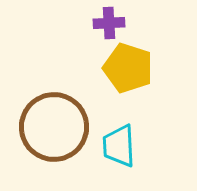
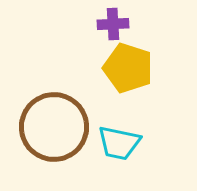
purple cross: moved 4 px right, 1 px down
cyan trapezoid: moved 3 px up; rotated 75 degrees counterclockwise
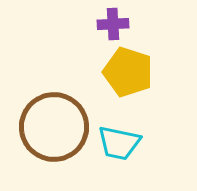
yellow pentagon: moved 4 px down
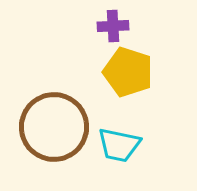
purple cross: moved 2 px down
cyan trapezoid: moved 2 px down
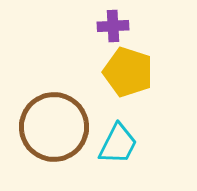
cyan trapezoid: moved 1 px left, 1 px up; rotated 75 degrees counterclockwise
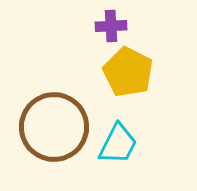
purple cross: moved 2 px left
yellow pentagon: rotated 9 degrees clockwise
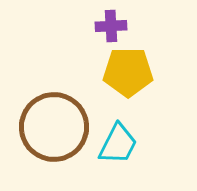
yellow pentagon: rotated 27 degrees counterclockwise
